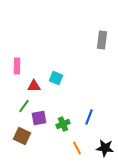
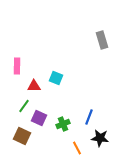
gray rectangle: rotated 24 degrees counterclockwise
purple square: rotated 35 degrees clockwise
black star: moved 5 px left, 10 px up
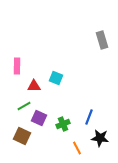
green line: rotated 24 degrees clockwise
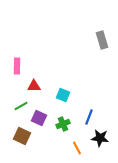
cyan square: moved 7 px right, 17 px down
green line: moved 3 px left
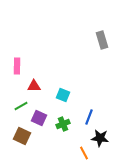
orange line: moved 7 px right, 5 px down
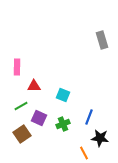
pink rectangle: moved 1 px down
brown square: moved 2 px up; rotated 30 degrees clockwise
